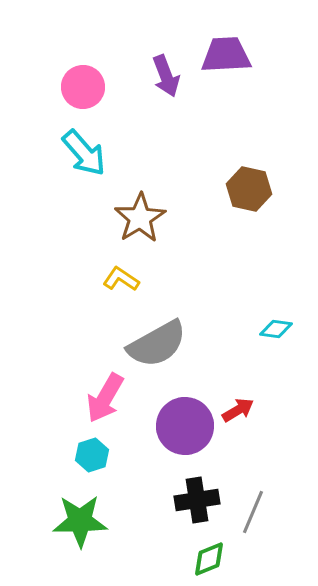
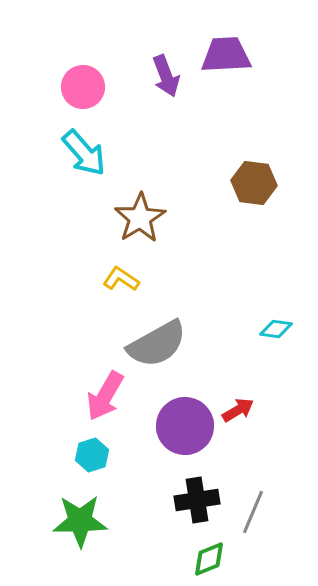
brown hexagon: moved 5 px right, 6 px up; rotated 6 degrees counterclockwise
pink arrow: moved 2 px up
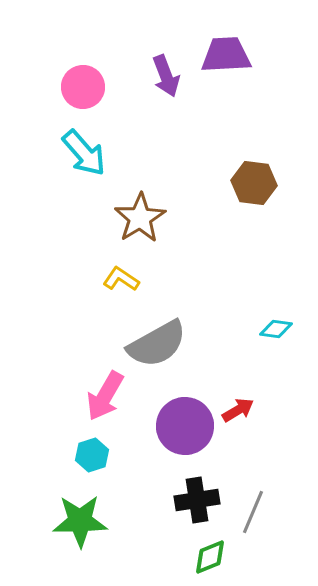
green diamond: moved 1 px right, 2 px up
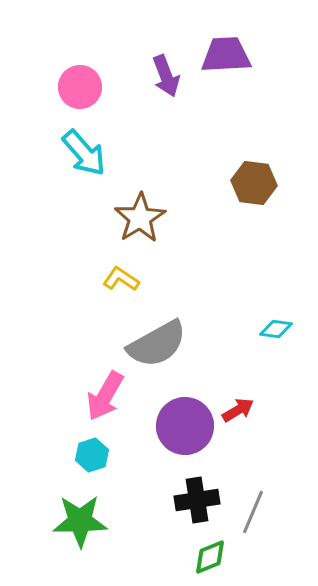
pink circle: moved 3 px left
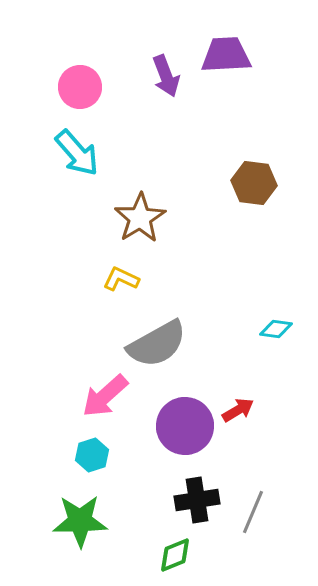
cyan arrow: moved 7 px left
yellow L-shape: rotated 9 degrees counterclockwise
pink arrow: rotated 18 degrees clockwise
green diamond: moved 35 px left, 2 px up
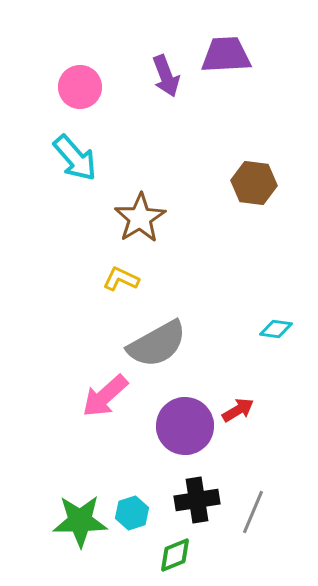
cyan arrow: moved 2 px left, 5 px down
cyan hexagon: moved 40 px right, 58 px down
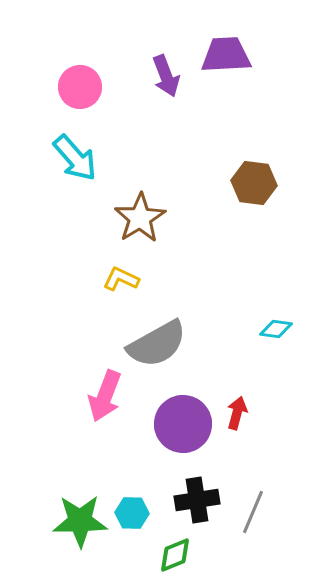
pink arrow: rotated 27 degrees counterclockwise
red arrow: moved 1 px left, 3 px down; rotated 44 degrees counterclockwise
purple circle: moved 2 px left, 2 px up
cyan hexagon: rotated 20 degrees clockwise
